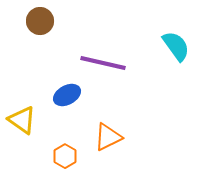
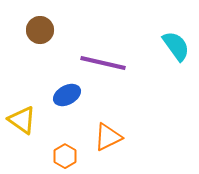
brown circle: moved 9 px down
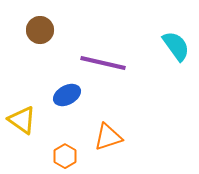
orange triangle: rotated 8 degrees clockwise
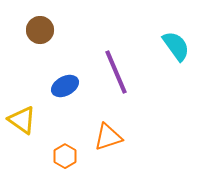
purple line: moved 13 px right, 9 px down; rotated 54 degrees clockwise
blue ellipse: moved 2 px left, 9 px up
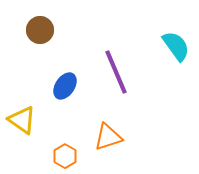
blue ellipse: rotated 28 degrees counterclockwise
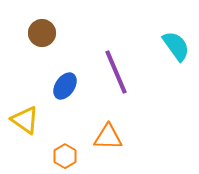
brown circle: moved 2 px right, 3 px down
yellow triangle: moved 3 px right
orange triangle: rotated 20 degrees clockwise
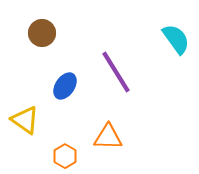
cyan semicircle: moved 7 px up
purple line: rotated 9 degrees counterclockwise
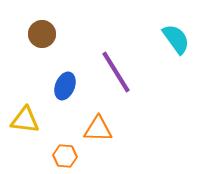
brown circle: moved 1 px down
blue ellipse: rotated 12 degrees counterclockwise
yellow triangle: rotated 28 degrees counterclockwise
orange triangle: moved 10 px left, 8 px up
orange hexagon: rotated 25 degrees counterclockwise
